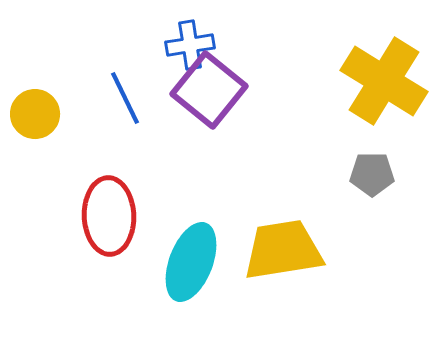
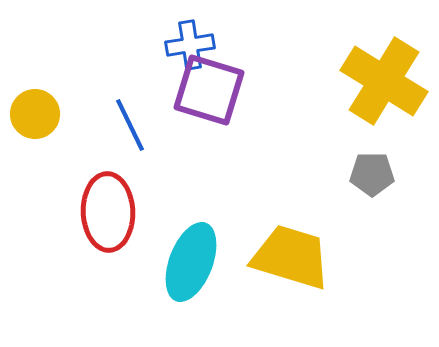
purple square: rotated 22 degrees counterclockwise
blue line: moved 5 px right, 27 px down
red ellipse: moved 1 px left, 4 px up
yellow trapezoid: moved 8 px right, 7 px down; rotated 26 degrees clockwise
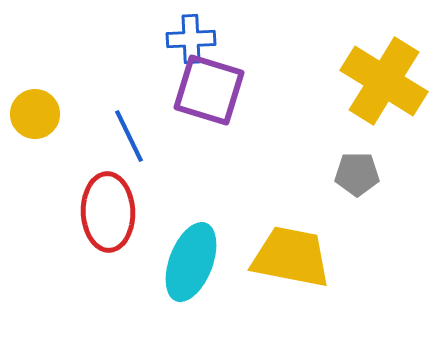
blue cross: moved 1 px right, 6 px up; rotated 6 degrees clockwise
blue line: moved 1 px left, 11 px down
gray pentagon: moved 15 px left
yellow trapezoid: rotated 6 degrees counterclockwise
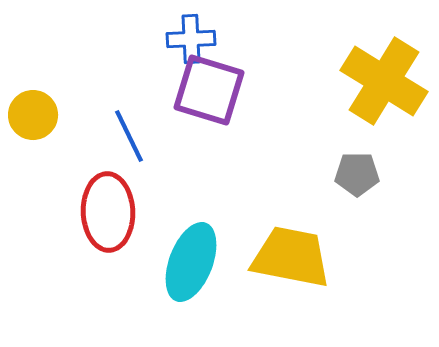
yellow circle: moved 2 px left, 1 px down
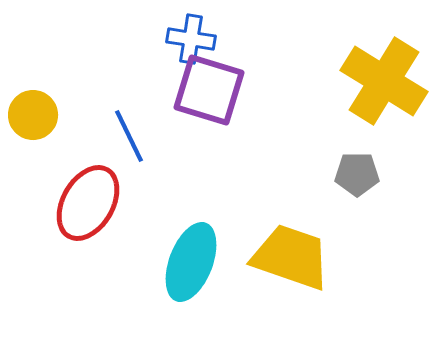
blue cross: rotated 12 degrees clockwise
red ellipse: moved 20 px left, 9 px up; rotated 32 degrees clockwise
yellow trapezoid: rotated 8 degrees clockwise
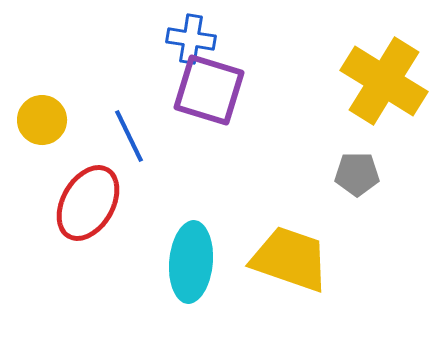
yellow circle: moved 9 px right, 5 px down
yellow trapezoid: moved 1 px left, 2 px down
cyan ellipse: rotated 16 degrees counterclockwise
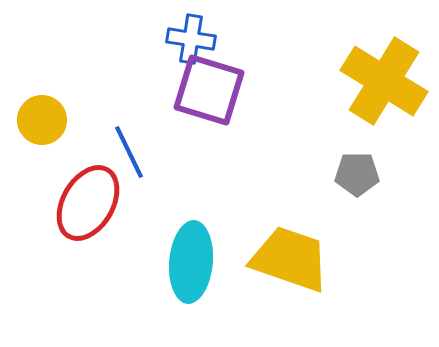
blue line: moved 16 px down
